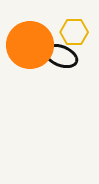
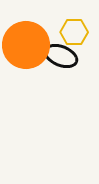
orange circle: moved 4 px left
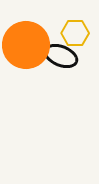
yellow hexagon: moved 1 px right, 1 px down
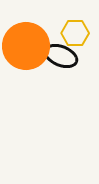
orange circle: moved 1 px down
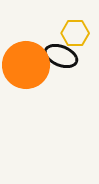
orange circle: moved 19 px down
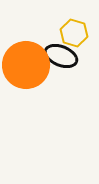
yellow hexagon: moved 1 px left; rotated 16 degrees clockwise
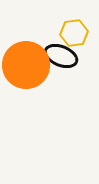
yellow hexagon: rotated 24 degrees counterclockwise
